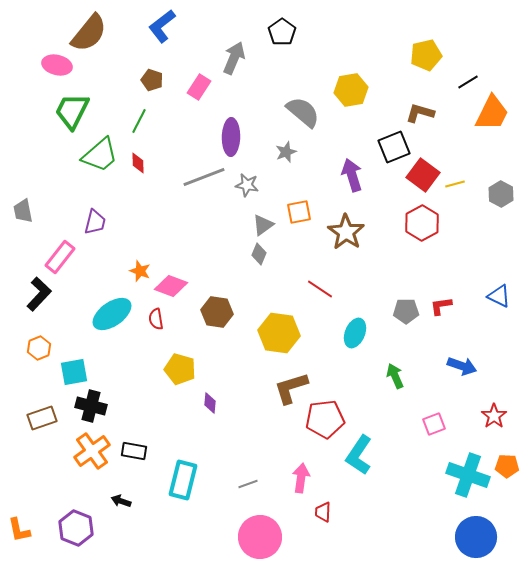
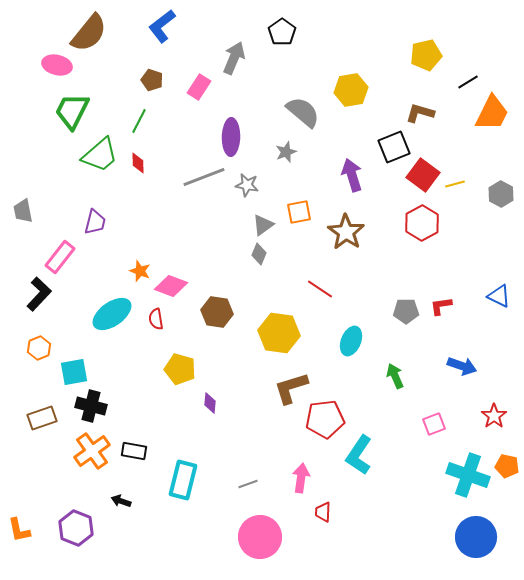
cyan ellipse at (355, 333): moved 4 px left, 8 px down
orange pentagon at (507, 466): rotated 10 degrees clockwise
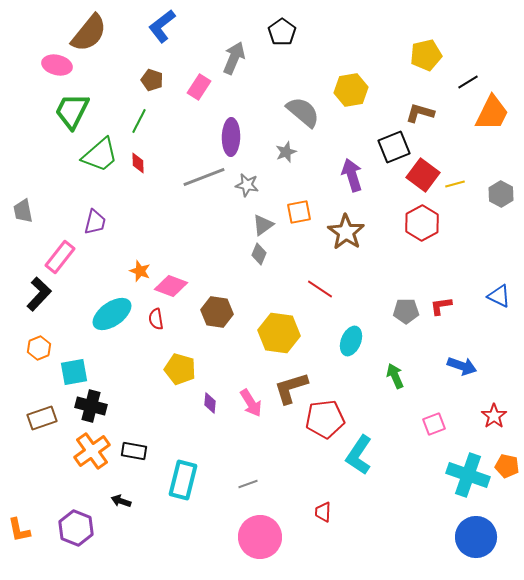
pink arrow at (301, 478): moved 50 px left, 75 px up; rotated 140 degrees clockwise
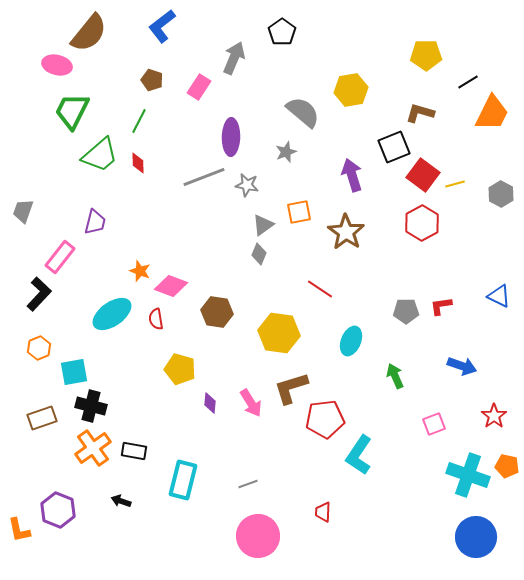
yellow pentagon at (426, 55): rotated 12 degrees clockwise
gray trapezoid at (23, 211): rotated 30 degrees clockwise
orange cross at (92, 451): moved 1 px right, 3 px up
purple hexagon at (76, 528): moved 18 px left, 18 px up
pink circle at (260, 537): moved 2 px left, 1 px up
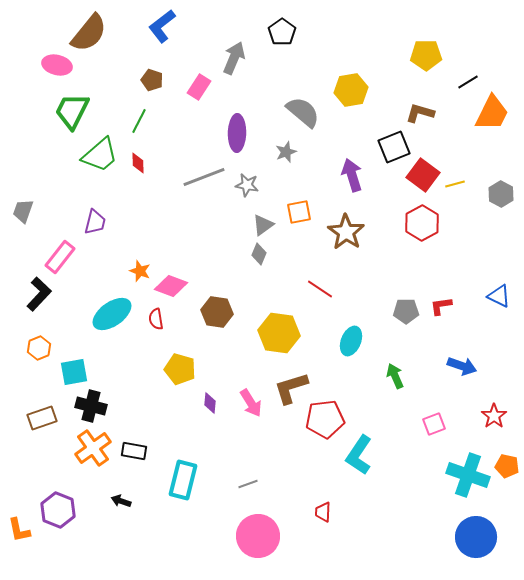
purple ellipse at (231, 137): moved 6 px right, 4 px up
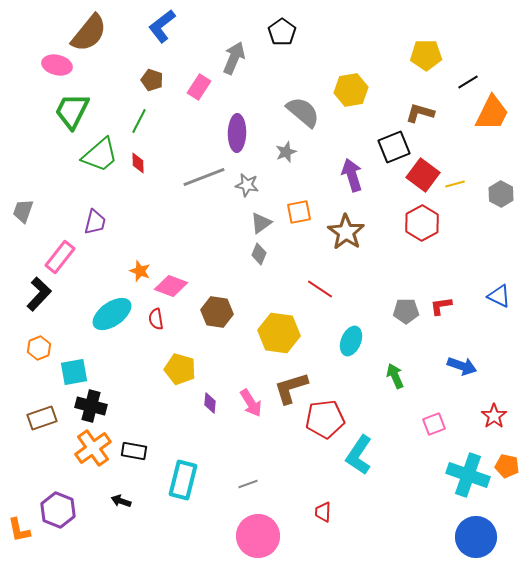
gray triangle at (263, 225): moved 2 px left, 2 px up
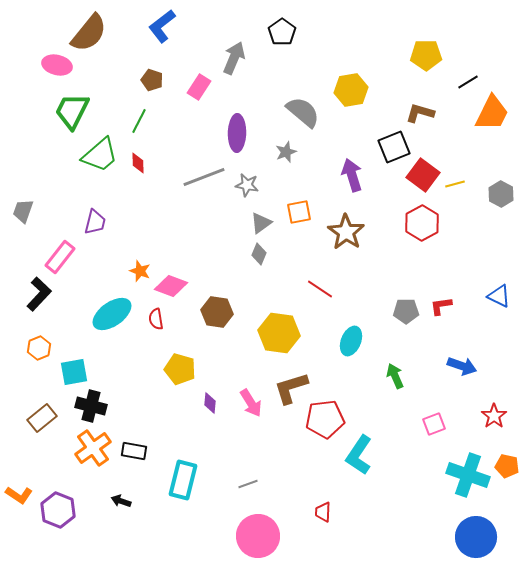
brown rectangle at (42, 418): rotated 20 degrees counterclockwise
orange L-shape at (19, 530): moved 35 px up; rotated 44 degrees counterclockwise
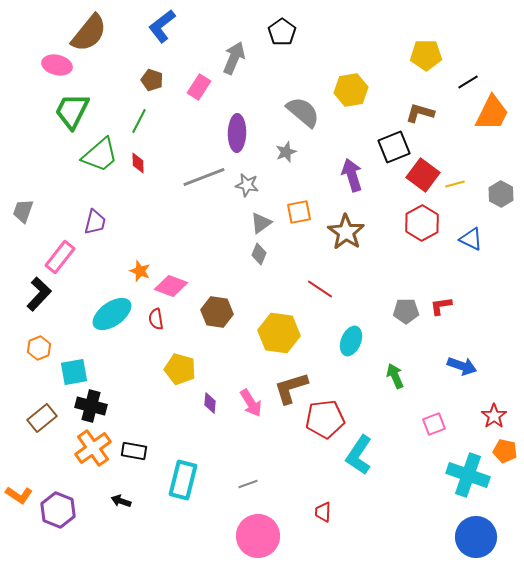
blue triangle at (499, 296): moved 28 px left, 57 px up
orange pentagon at (507, 466): moved 2 px left, 15 px up
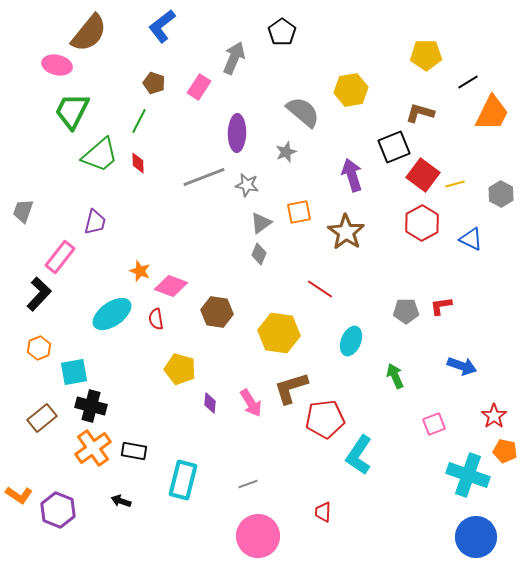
brown pentagon at (152, 80): moved 2 px right, 3 px down
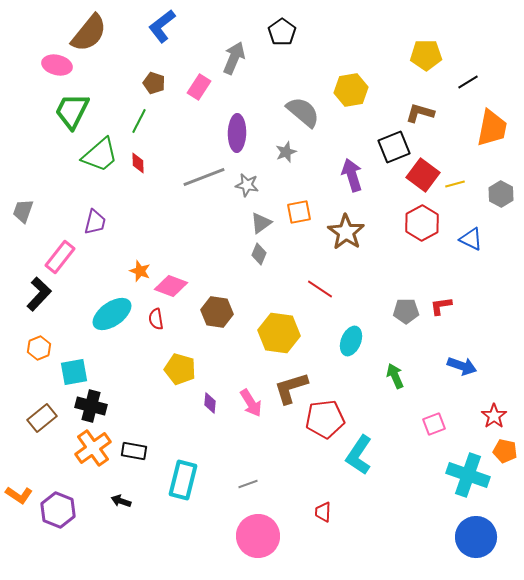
orange trapezoid at (492, 113): moved 15 px down; rotated 15 degrees counterclockwise
